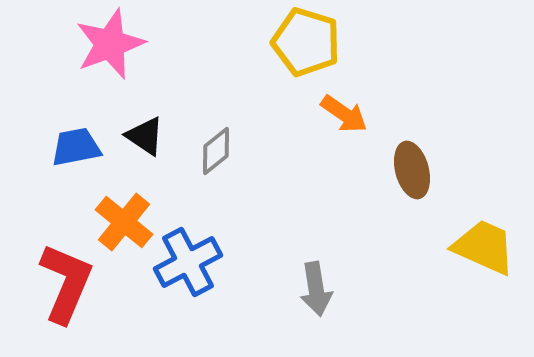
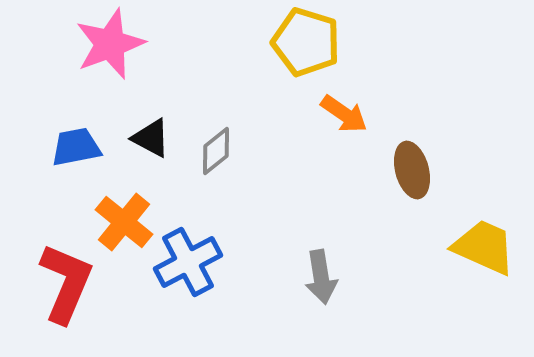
black triangle: moved 6 px right, 2 px down; rotated 6 degrees counterclockwise
gray arrow: moved 5 px right, 12 px up
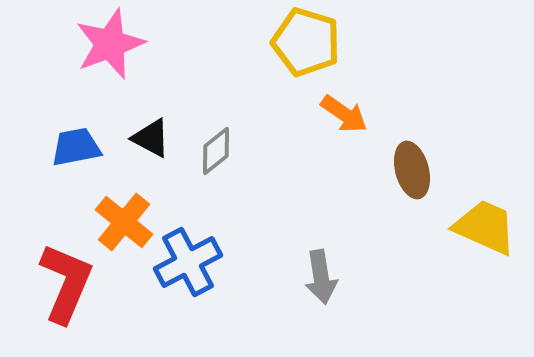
yellow trapezoid: moved 1 px right, 20 px up
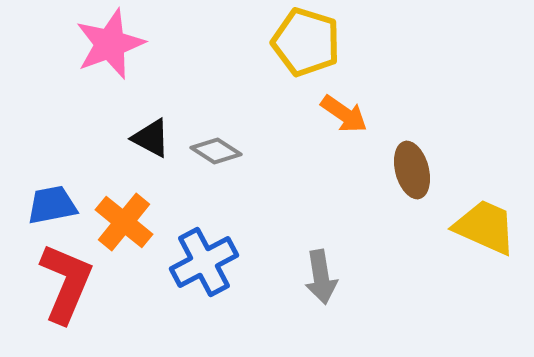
blue trapezoid: moved 24 px left, 58 px down
gray diamond: rotated 72 degrees clockwise
blue cross: moved 16 px right
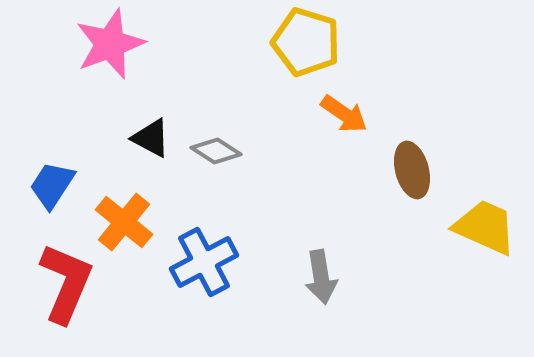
blue trapezoid: moved 20 px up; rotated 46 degrees counterclockwise
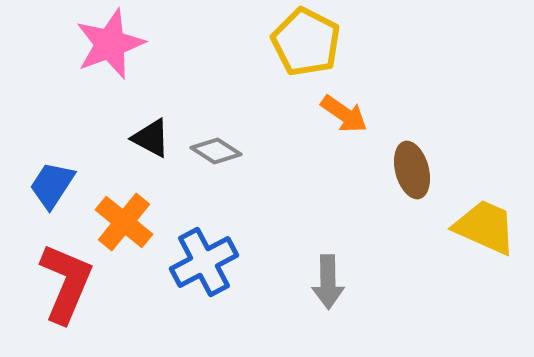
yellow pentagon: rotated 10 degrees clockwise
gray arrow: moved 7 px right, 5 px down; rotated 8 degrees clockwise
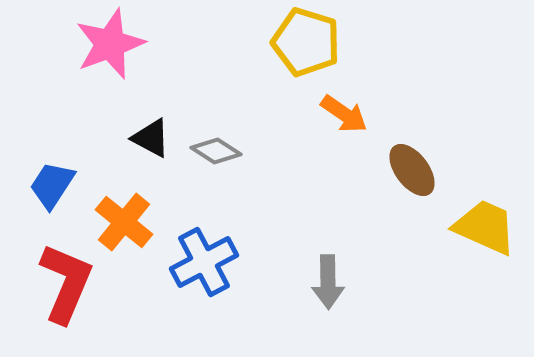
yellow pentagon: rotated 10 degrees counterclockwise
brown ellipse: rotated 22 degrees counterclockwise
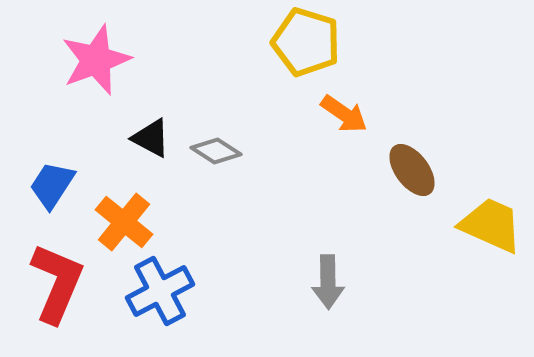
pink star: moved 14 px left, 16 px down
yellow trapezoid: moved 6 px right, 2 px up
blue cross: moved 44 px left, 29 px down
red L-shape: moved 9 px left
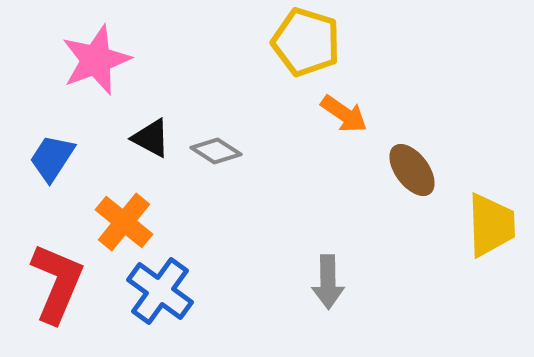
blue trapezoid: moved 27 px up
yellow trapezoid: rotated 64 degrees clockwise
blue cross: rotated 26 degrees counterclockwise
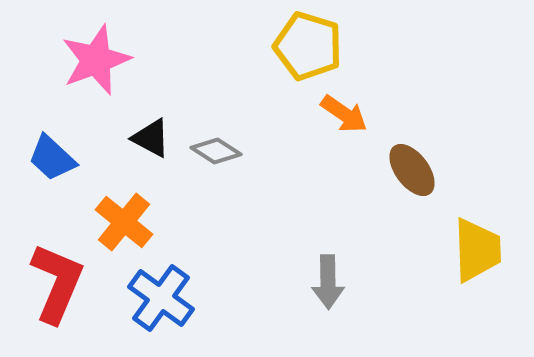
yellow pentagon: moved 2 px right, 4 px down
blue trapezoid: rotated 80 degrees counterclockwise
yellow trapezoid: moved 14 px left, 25 px down
blue cross: moved 1 px right, 7 px down
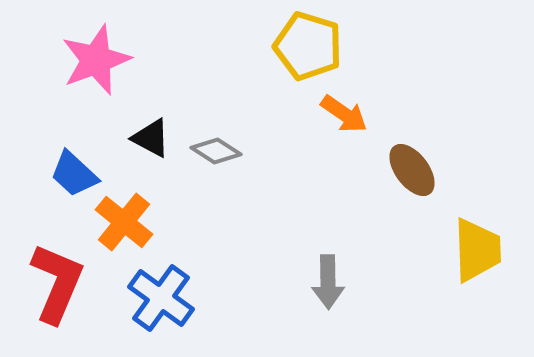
blue trapezoid: moved 22 px right, 16 px down
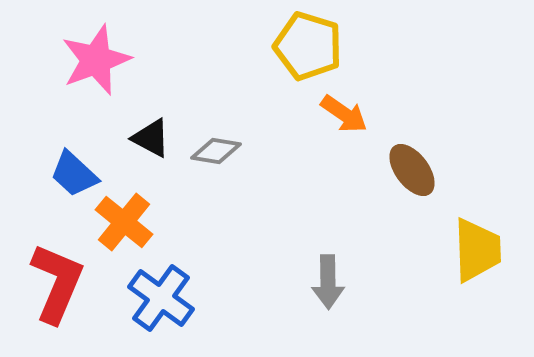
gray diamond: rotated 24 degrees counterclockwise
